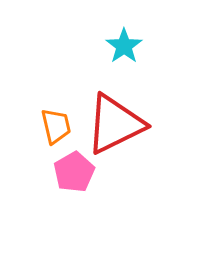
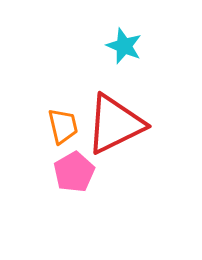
cyan star: rotated 15 degrees counterclockwise
orange trapezoid: moved 7 px right
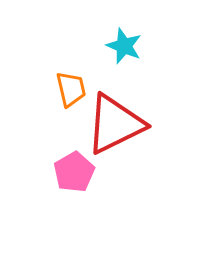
orange trapezoid: moved 8 px right, 37 px up
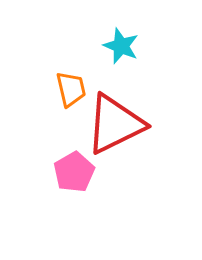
cyan star: moved 3 px left
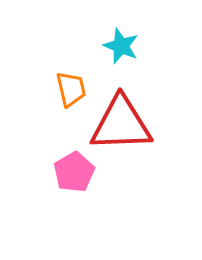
red triangle: moved 6 px right; rotated 24 degrees clockwise
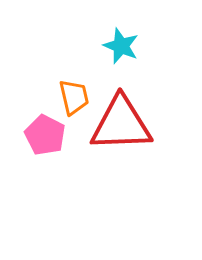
orange trapezoid: moved 3 px right, 8 px down
pink pentagon: moved 29 px left, 37 px up; rotated 15 degrees counterclockwise
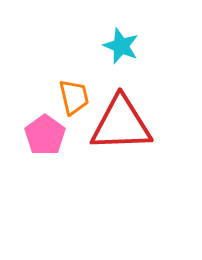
pink pentagon: rotated 9 degrees clockwise
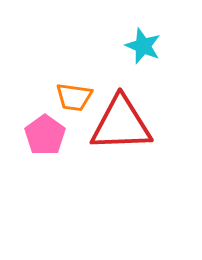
cyan star: moved 22 px right
orange trapezoid: rotated 111 degrees clockwise
